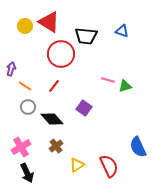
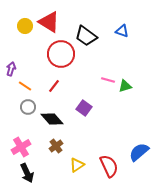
black trapezoid: rotated 30 degrees clockwise
blue semicircle: moved 1 px right, 5 px down; rotated 75 degrees clockwise
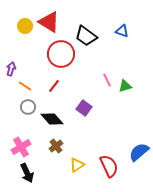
pink line: moved 1 px left; rotated 48 degrees clockwise
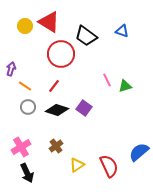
black diamond: moved 5 px right, 9 px up; rotated 30 degrees counterclockwise
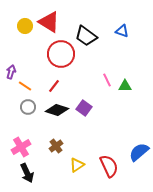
purple arrow: moved 3 px down
green triangle: rotated 16 degrees clockwise
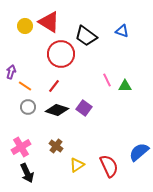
brown cross: rotated 16 degrees counterclockwise
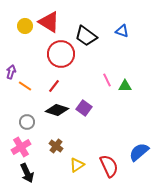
gray circle: moved 1 px left, 15 px down
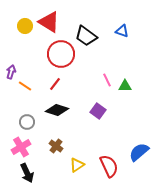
red line: moved 1 px right, 2 px up
purple square: moved 14 px right, 3 px down
